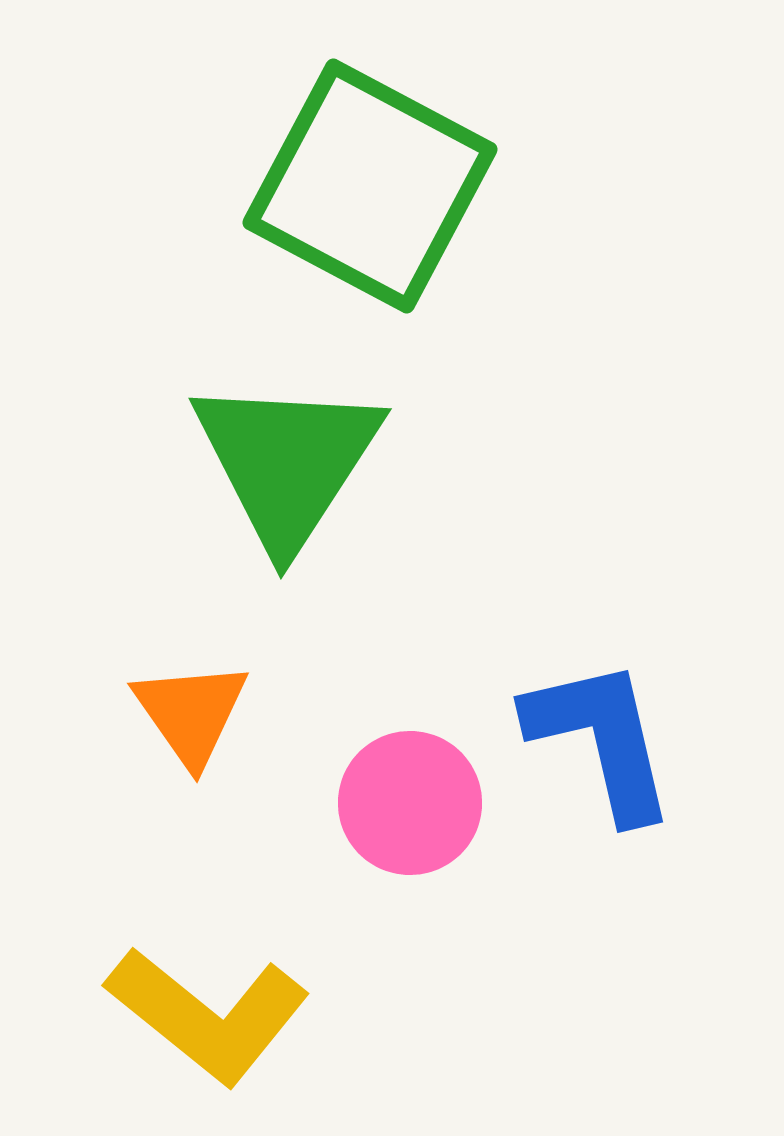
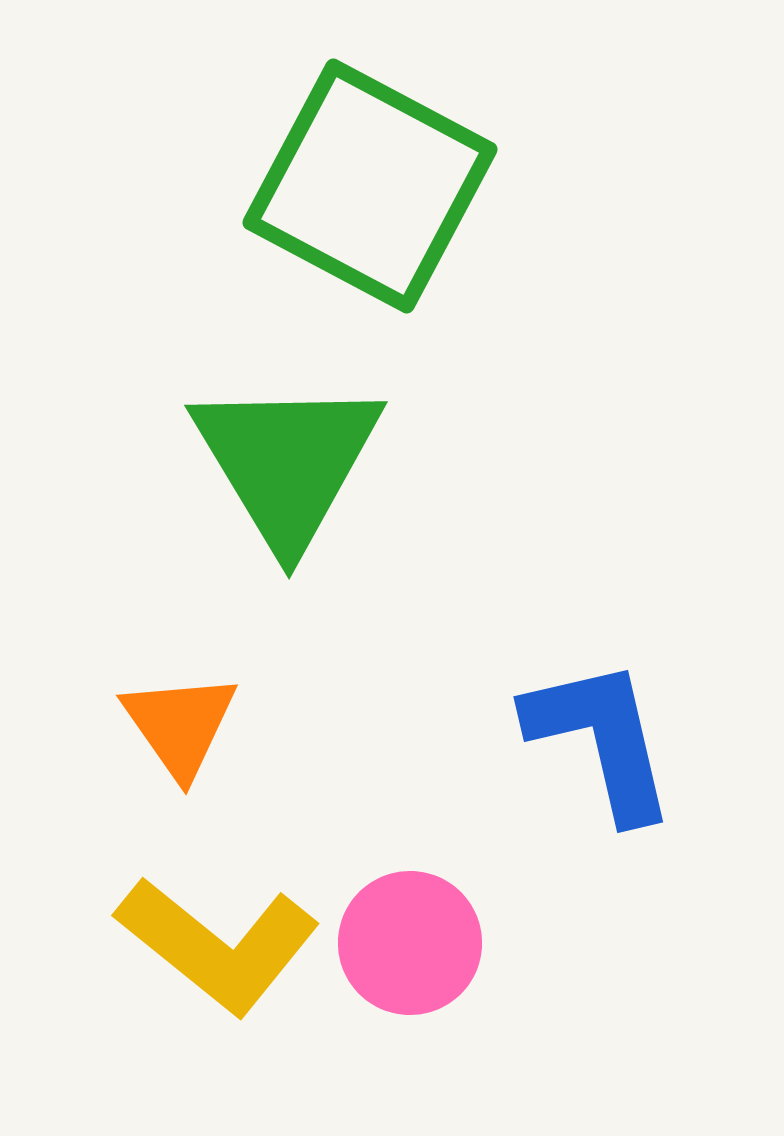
green triangle: rotated 4 degrees counterclockwise
orange triangle: moved 11 px left, 12 px down
pink circle: moved 140 px down
yellow L-shape: moved 10 px right, 70 px up
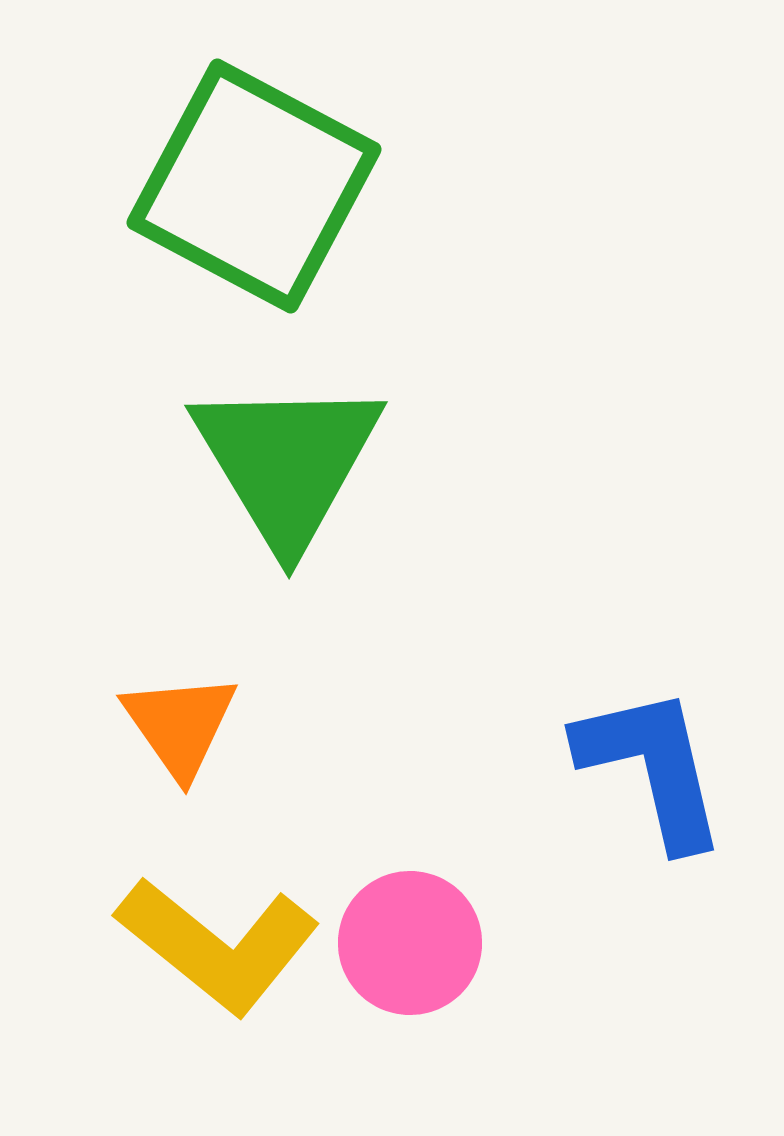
green square: moved 116 px left
blue L-shape: moved 51 px right, 28 px down
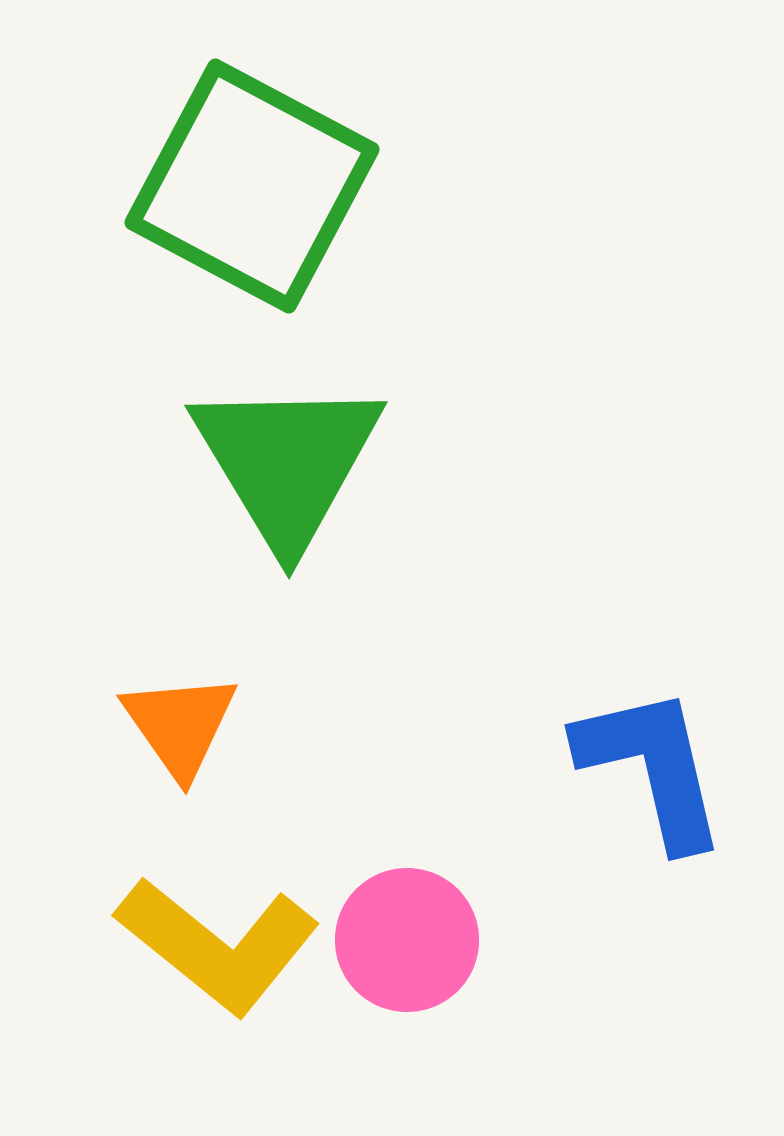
green square: moved 2 px left
pink circle: moved 3 px left, 3 px up
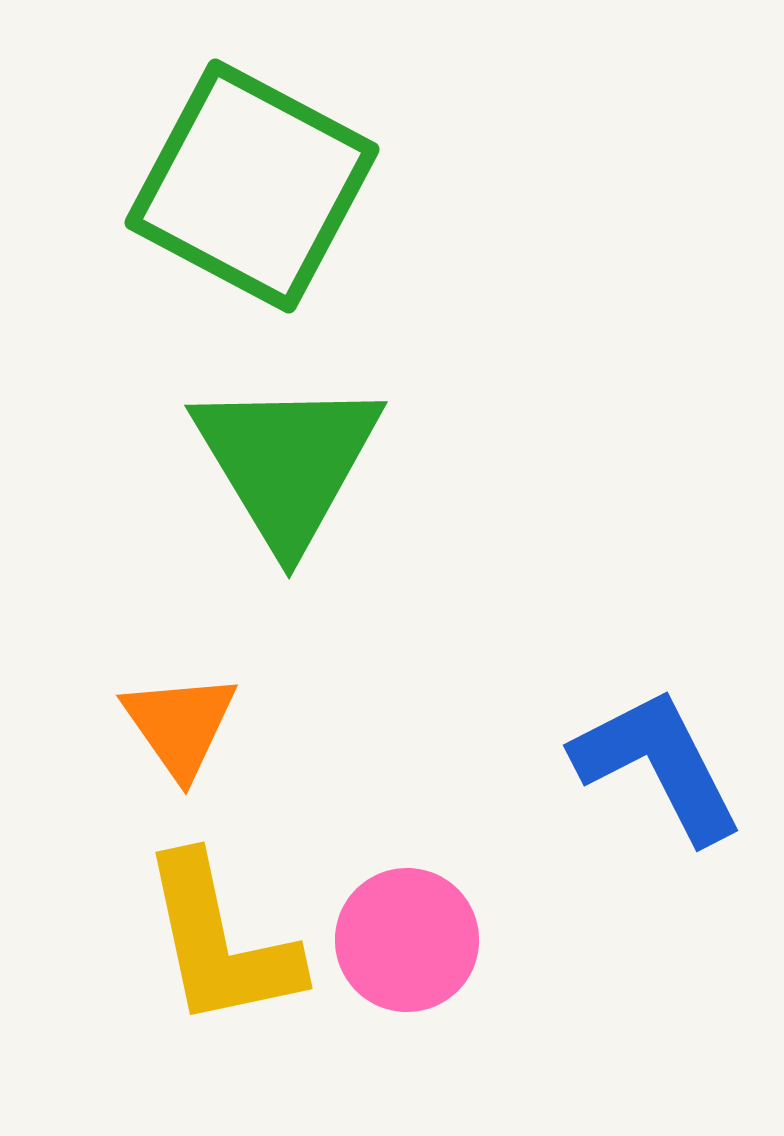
blue L-shape: moved 6 px right, 2 px up; rotated 14 degrees counterclockwise
yellow L-shape: moved 2 px right, 3 px up; rotated 39 degrees clockwise
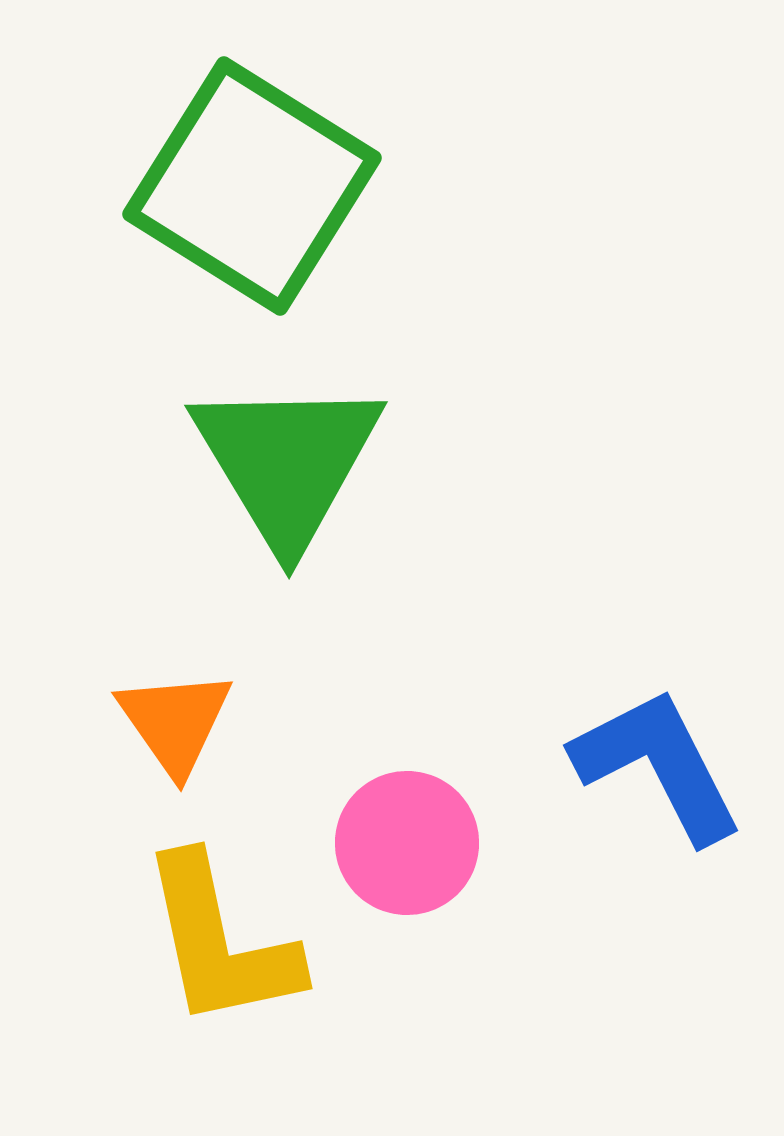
green square: rotated 4 degrees clockwise
orange triangle: moved 5 px left, 3 px up
pink circle: moved 97 px up
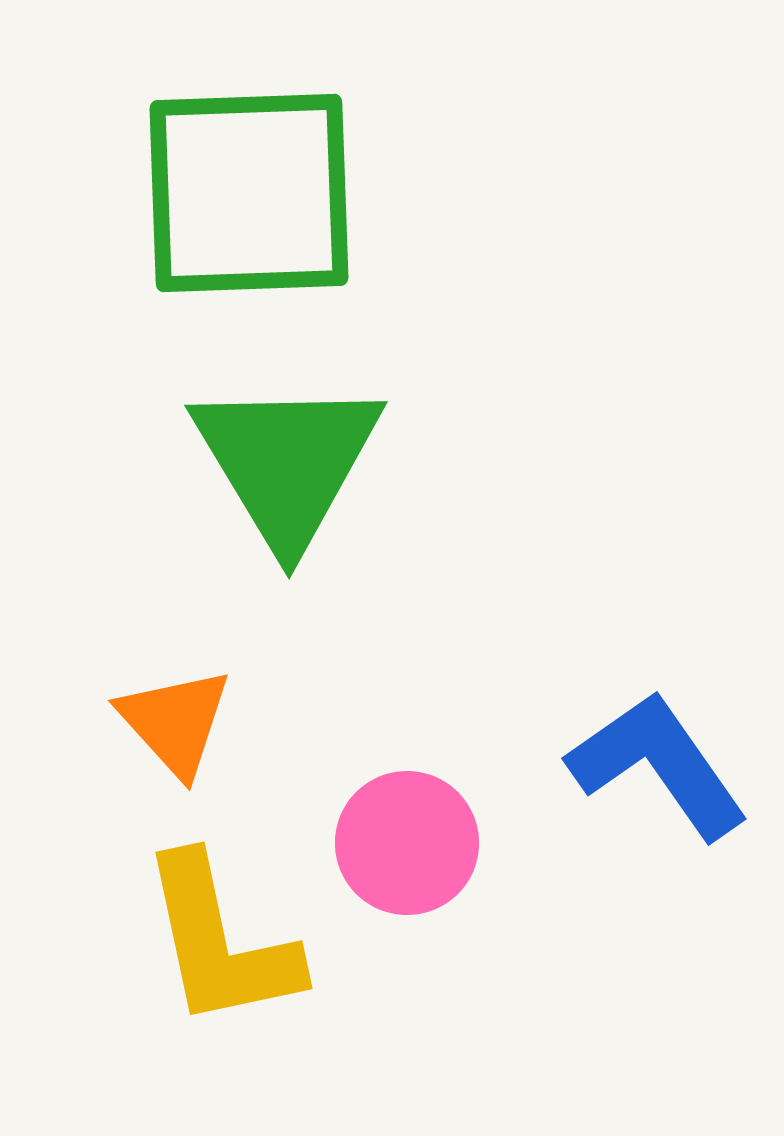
green square: moved 3 px left, 7 px down; rotated 34 degrees counterclockwise
orange triangle: rotated 7 degrees counterclockwise
blue L-shape: rotated 8 degrees counterclockwise
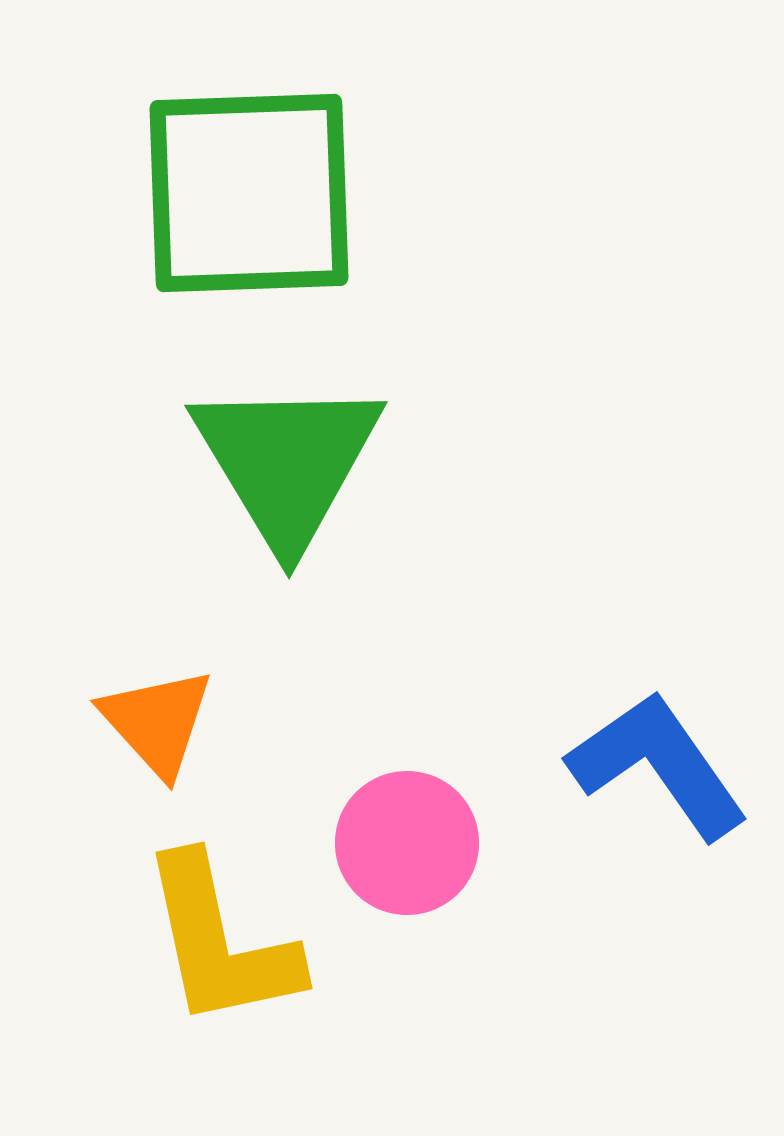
orange triangle: moved 18 px left
